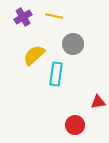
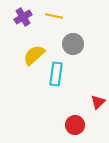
red triangle: rotated 35 degrees counterclockwise
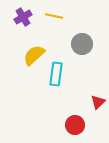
gray circle: moved 9 px right
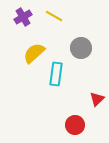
yellow line: rotated 18 degrees clockwise
gray circle: moved 1 px left, 4 px down
yellow semicircle: moved 2 px up
red triangle: moved 1 px left, 3 px up
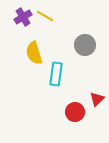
yellow line: moved 9 px left
gray circle: moved 4 px right, 3 px up
yellow semicircle: rotated 65 degrees counterclockwise
red circle: moved 13 px up
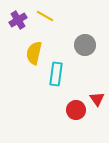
purple cross: moved 5 px left, 3 px down
yellow semicircle: rotated 30 degrees clockwise
red triangle: rotated 21 degrees counterclockwise
red circle: moved 1 px right, 2 px up
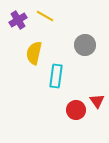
cyan rectangle: moved 2 px down
red triangle: moved 2 px down
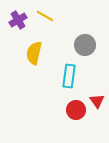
cyan rectangle: moved 13 px right
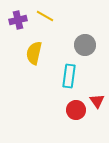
purple cross: rotated 18 degrees clockwise
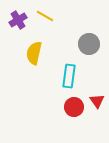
purple cross: rotated 18 degrees counterclockwise
gray circle: moved 4 px right, 1 px up
red circle: moved 2 px left, 3 px up
